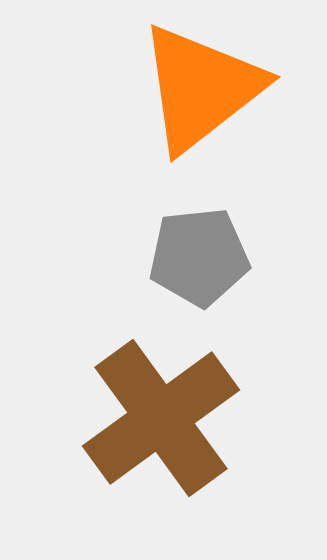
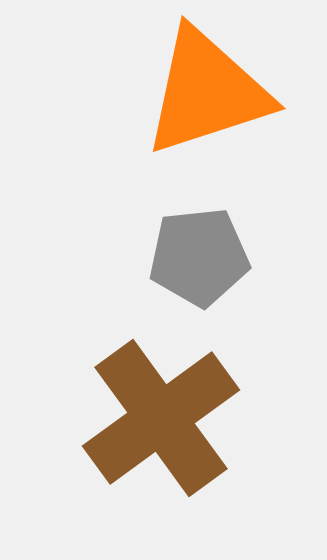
orange triangle: moved 6 px right, 4 px down; rotated 20 degrees clockwise
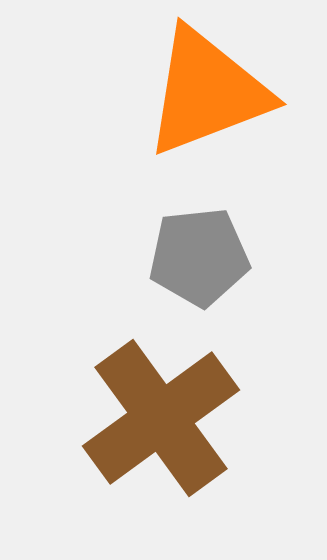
orange triangle: rotated 3 degrees counterclockwise
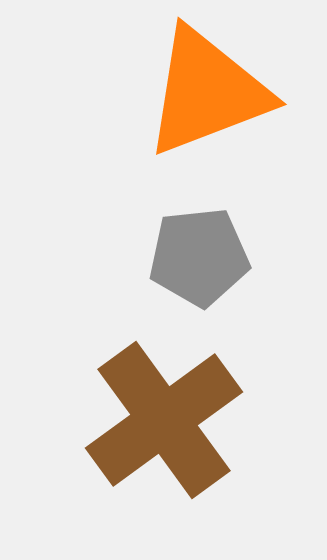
brown cross: moved 3 px right, 2 px down
